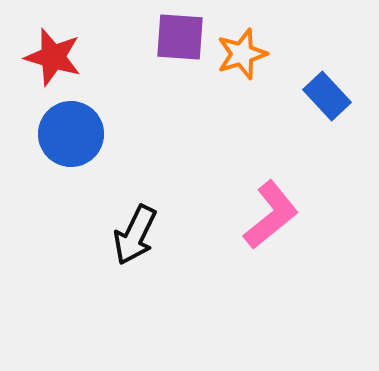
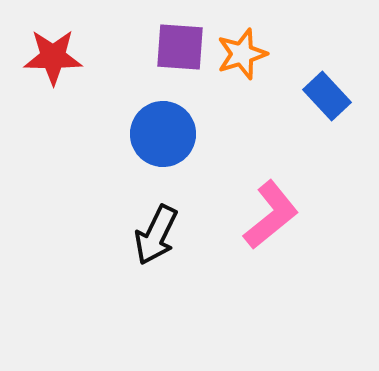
purple square: moved 10 px down
red star: rotated 16 degrees counterclockwise
blue circle: moved 92 px right
black arrow: moved 21 px right
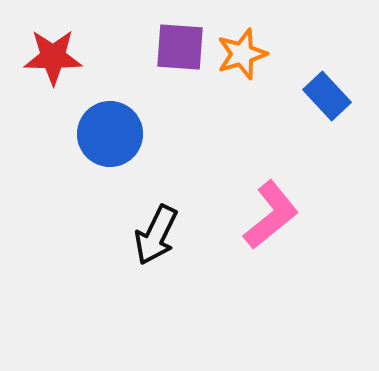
blue circle: moved 53 px left
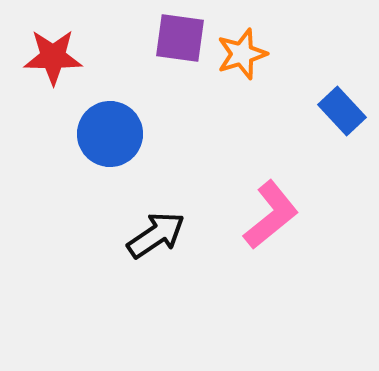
purple square: moved 9 px up; rotated 4 degrees clockwise
blue rectangle: moved 15 px right, 15 px down
black arrow: rotated 150 degrees counterclockwise
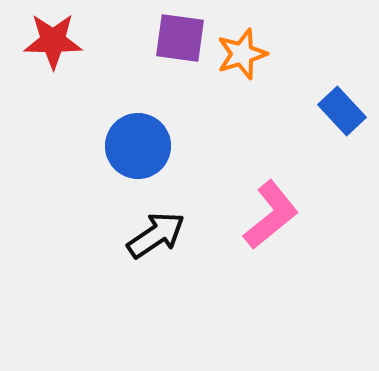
red star: moved 16 px up
blue circle: moved 28 px right, 12 px down
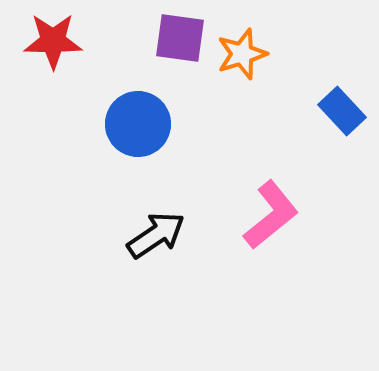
blue circle: moved 22 px up
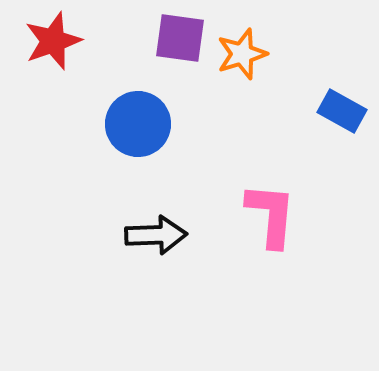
red star: rotated 20 degrees counterclockwise
blue rectangle: rotated 18 degrees counterclockwise
pink L-shape: rotated 46 degrees counterclockwise
black arrow: rotated 32 degrees clockwise
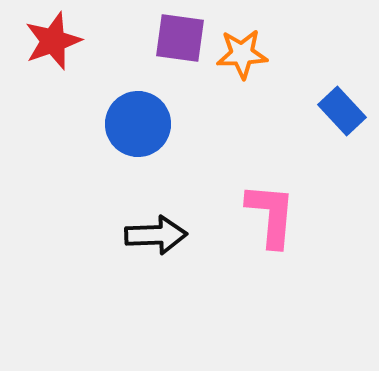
orange star: rotated 15 degrees clockwise
blue rectangle: rotated 18 degrees clockwise
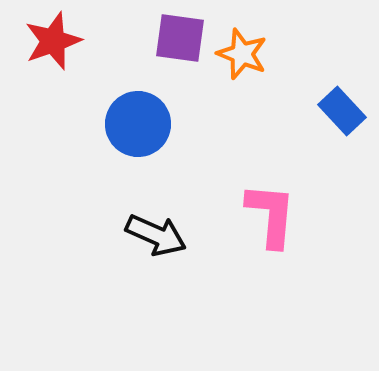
orange star: rotated 24 degrees clockwise
black arrow: rotated 26 degrees clockwise
